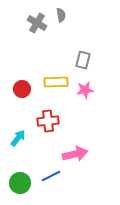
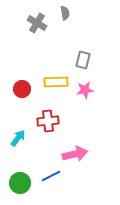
gray semicircle: moved 4 px right, 2 px up
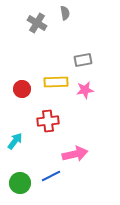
gray rectangle: rotated 66 degrees clockwise
cyan arrow: moved 3 px left, 3 px down
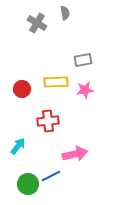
cyan arrow: moved 3 px right, 5 px down
green circle: moved 8 px right, 1 px down
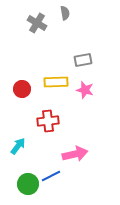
pink star: rotated 24 degrees clockwise
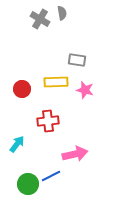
gray semicircle: moved 3 px left
gray cross: moved 3 px right, 4 px up
gray rectangle: moved 6 px left; rotated 18 degrees clockwise
cyan arrow: moved 1 px left, 2 px up
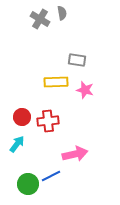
red circle: moved 28 px down
